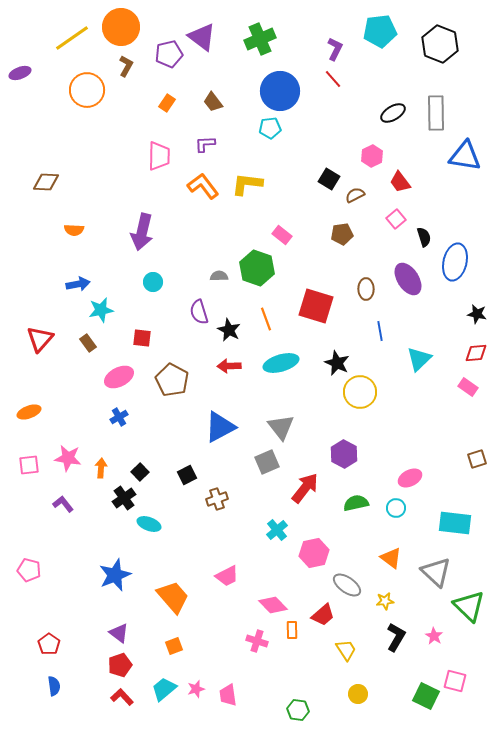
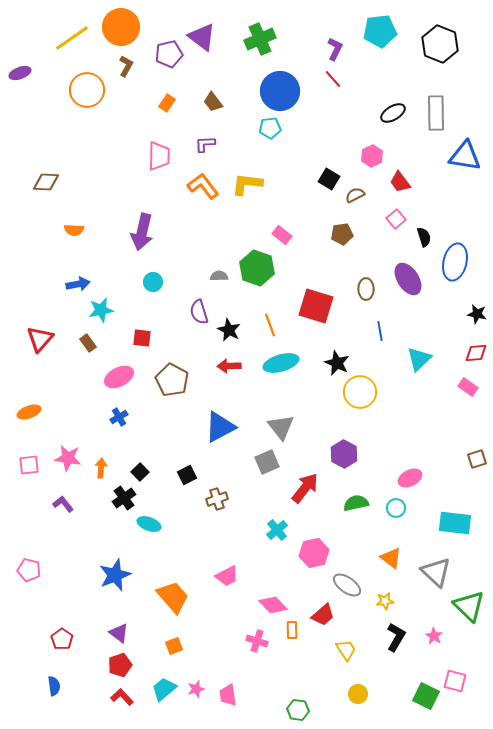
orange line at (266, 319): moved 4 px right, 6 px down
red pentagon at (49, 644): moved 13 px right, 5 px up
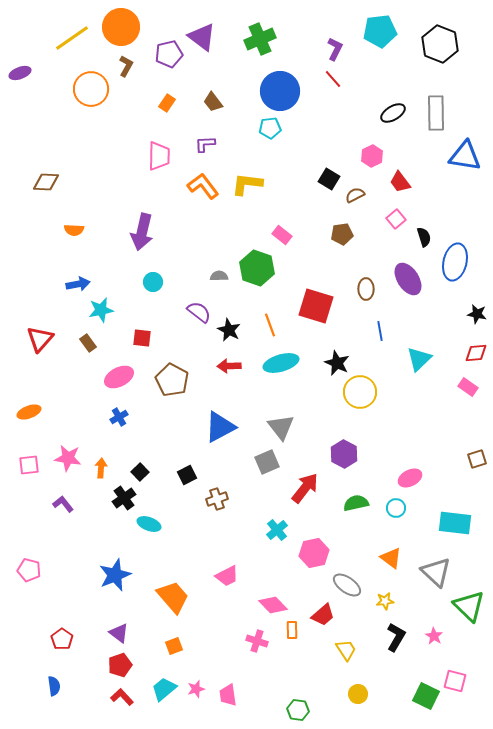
orange circle at (87, 90): moved 4 px right, 1 px up
purple semicircle at (199, 312): rotated 145 degrees clockwise
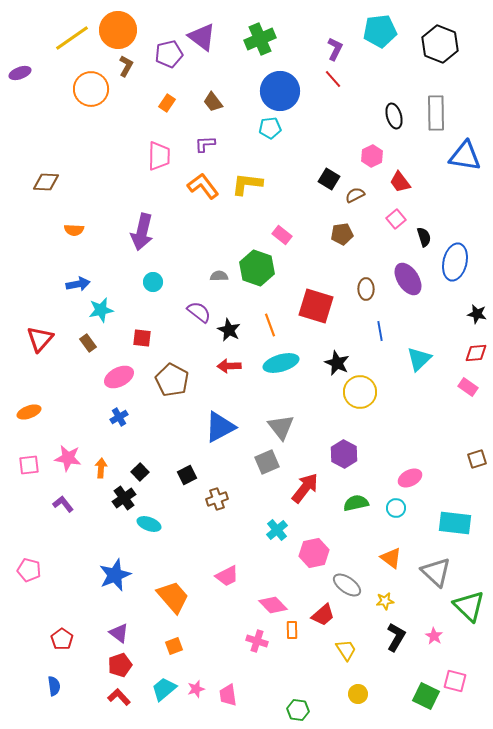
orange circle at (121, 27): moved 3 px left, 3 px down
black ellipse at (393, 113): moved 1 px right, 3 px down; rotated 75 degrees counterclockwise
red L-shape at (122, 697): moved 3 px left
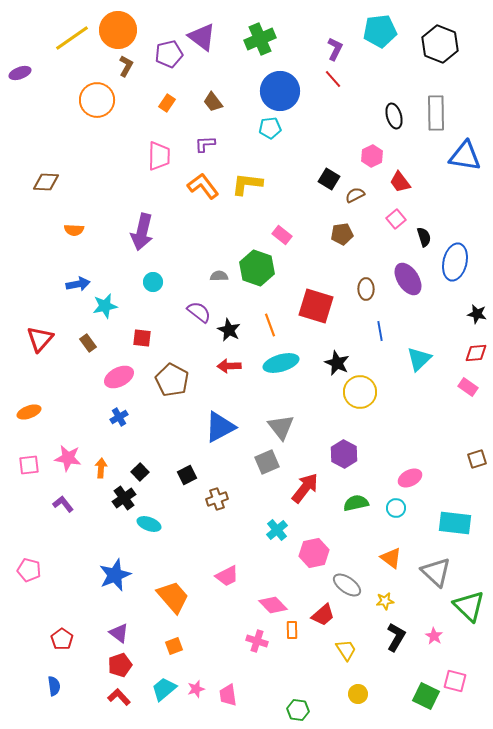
orange circle at (91, 89): moved 6 px right, 11 px down
cyan star at (101, 310): moved 4 px right, 4 px up
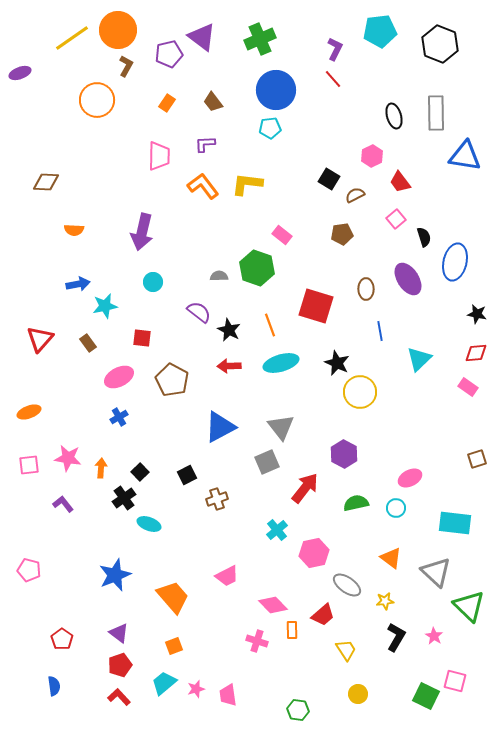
blue circle at (280, 91): moved 4 px left, 1 px up
cyan trapezoid at (164, 689): moved 6 px up
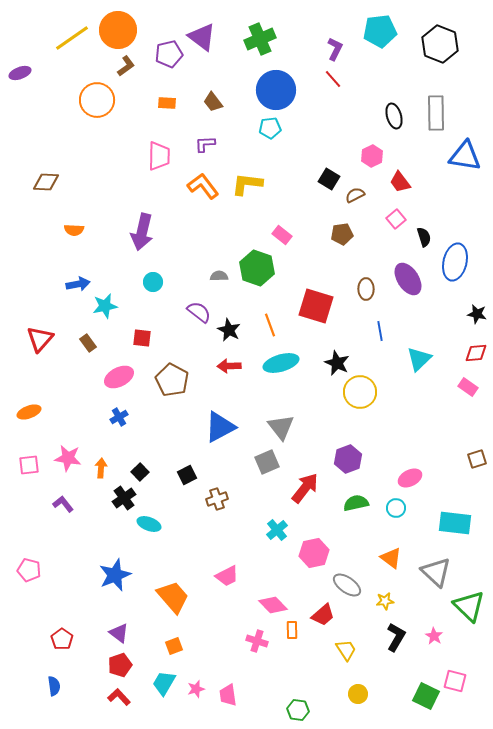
brown L-shape at (126, 66): rotated 25 degrees clockwise
orange rectangle at (167, 103): rotated 60 degrees clockwise
purple hexagon at (344, 454): moved 4 px right, 5 px down; rotated 12 degrees clockwise
cyan trapezoid at (164, 683): rotated 20 degrees counterclockwise
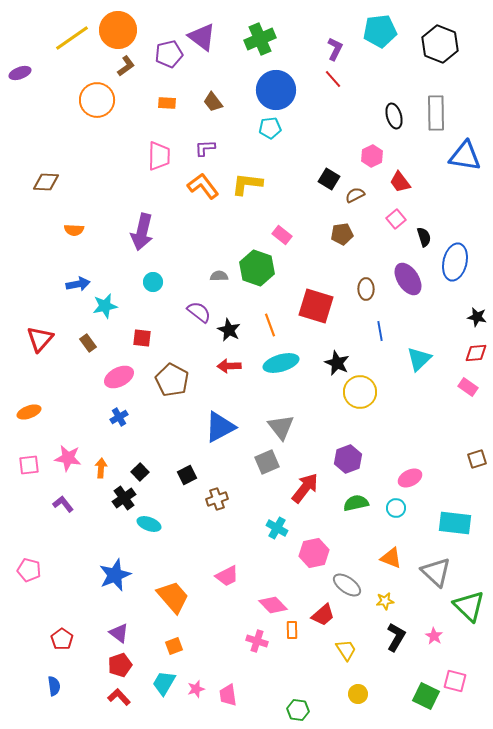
purple L-shape at (205, 144): moved 4 px down
black star at (477, 314): moved 3 px down
cyan cross at (277, 530): moved 2 px up; rotated 20 degrees counterclockwise
orange triangle at (391, 558): rotated 15 degrees counterclockwise
